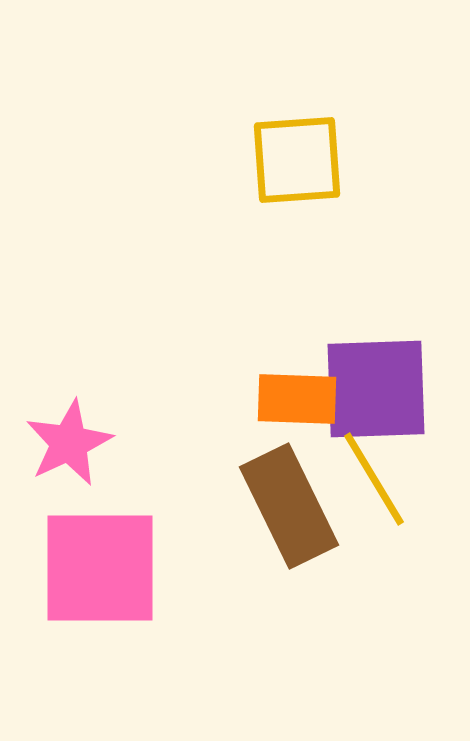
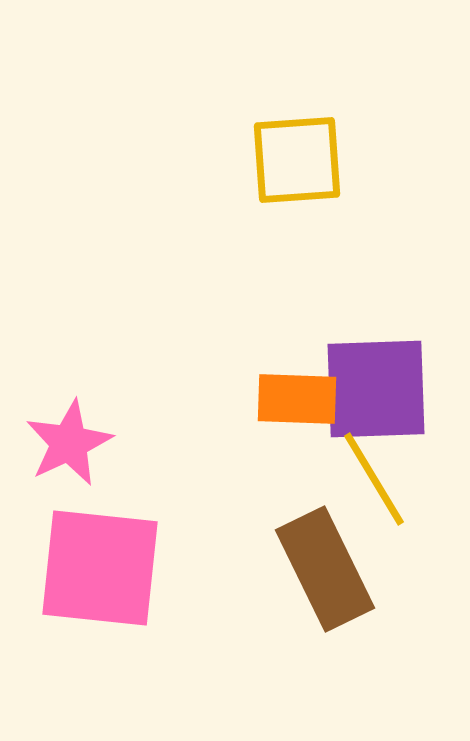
brown rectangle: moved 36 px right, 63 px down
pink square: rotated 6 degrees clockwise
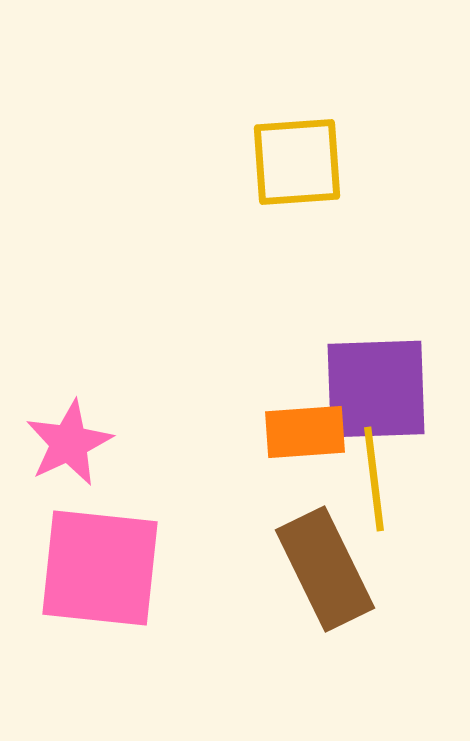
yellow square: moved 2 px down
orange rectangle: moved 8 px right, 33 px down; rotated 6 degrees counterclockwise
yellow line: rotated 24 degrees clockwise
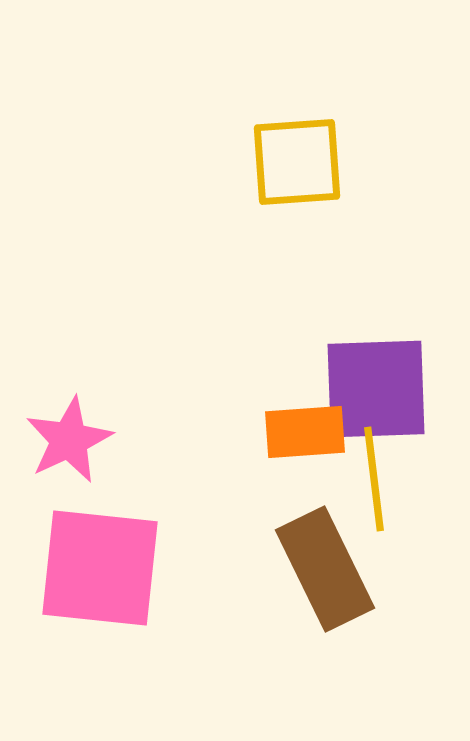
pink star: moved 3 px up
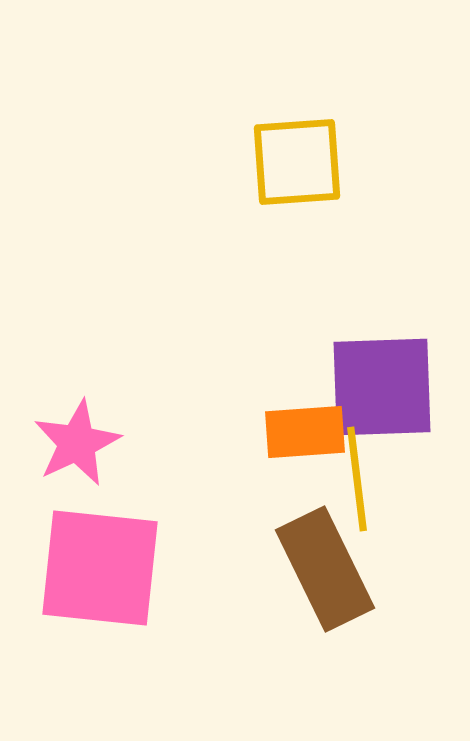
purple square: moved 6 px right, 2 px up
pink star: moved 8 px right, 3 px down
yellow line: moved 17 px left
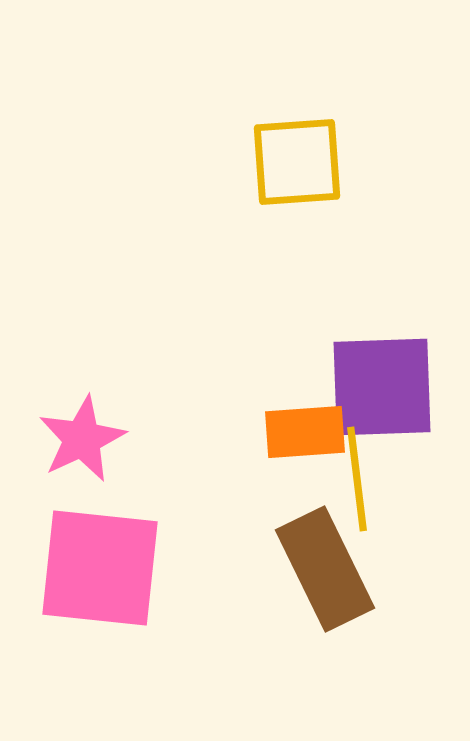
pink star: moved 5 px right, 4 px up
